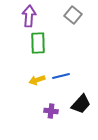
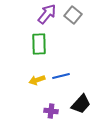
purple arrow: moved 18 px right, 2 px up; rotated 35 degrees clockwise
green rectangle: moved 1 px right, 1 px down
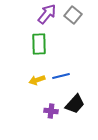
black trapezoid: moved 6 px left
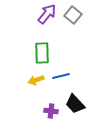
green rectangle: moved 3 px right, 9 px down
yellow arrow: moved 1 px left
black trapezoid: rotated 95 degrees clockwise
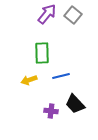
yellow arrow: moved 7 px left
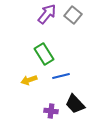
green rectangle: moved 2 px right, 1 px down; rotated 30 degrees counterclockwise
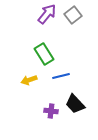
gray square: rotated 12 degrees clockwise
